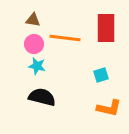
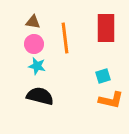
brown triangle: moved 2 px down
orange line: rotated 76 degrees clockwise
cyan square: moved 2 px right, 1 px down
black semicircle: moved 2 px left, 1 px up
orange L-shape: moved 2 px right, 8 px up
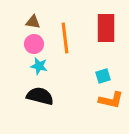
cyan star: moved 2 px right
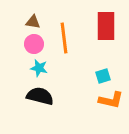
red rectangle: moved 2 px up
orange line: moved 1 px left
cyan star: moved 2 px down
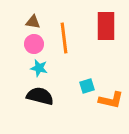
cyan square: moved 16 px left, 10 px down
